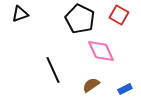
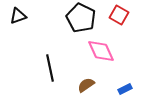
black triangle: moved 2 px left, 2 px down
black pentagon: moved 1 px right, 1 px up
black line: moved 3 px left, 2 px up; rotated 12 degrees clockwise
brown semicircle: moved 5 px left
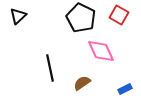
black triangle: rotated 24 degrees counterclockwise
brown semicircle: moved 4 px left, 2 px up
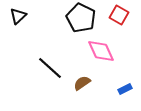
black line: rotated 36 degrees counterclockwise
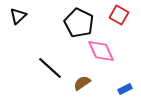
black pentagon: moved 2 px left, 5 px down
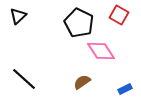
pink diamond: rotated 8 degrees counterclockwise
black line: moved 26 px left, 11 px down
brown semicircle: moved 1 px up
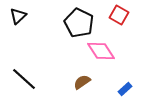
blue rectangle: rotated 16 degrees counterclockwise
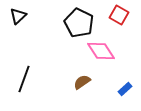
black line: rotated 68 degrees clockwise
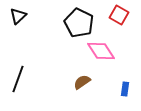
black line: moved 6 px left
blue rectangle: rotated 40 degrees counterclockwise
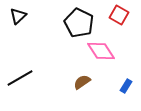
black line: moved 2 px right, 1 px up; rotated 40 degrees clockwise
blue rectangle: moved 1 px right, 3 px up; rotated 24 degrees clockwise
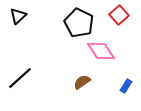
red square: rotated 18 degrees clockwise
black line: rotated 12 degrees counterclockwise
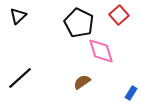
pink diamond: rotated 16 degrees clockwise
blue rectangle: moved 5 px right, 7 px down
